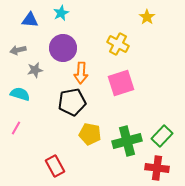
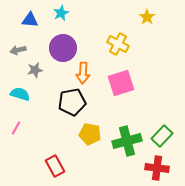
orange arrow: moved 2 px right
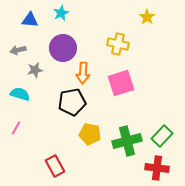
yellow cross: rotated 15 degrees counterclockwise
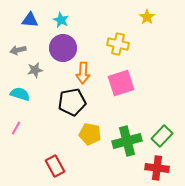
cyan star: moved 7 px down; rotated 21 degrees counterclockwise
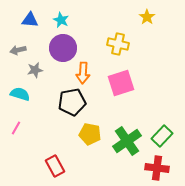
green cross: rotated 20 degrees counterclockwise
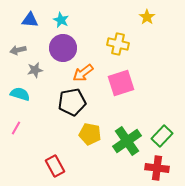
orange arrow: rotated 50 degrees clockwise
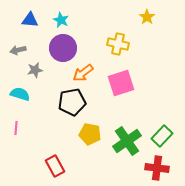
pink line: rotated 24 degrees counterclockwise
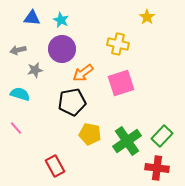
blue triangle: moved 2 px right, 2 px up
purple circle: moved 1 px left, 1 px down
pink line: rotated 48 degrees counterclockwise
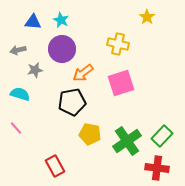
blue triangle: moved 1 px right, 4 px down
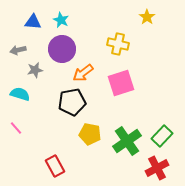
red cross: rotated 35 degrees counterclockwise
